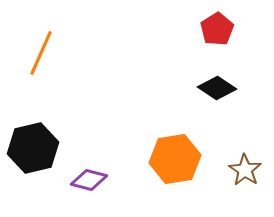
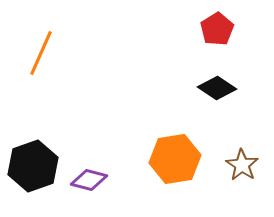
black hexagon: moved 18 px down; rotated 6 degrees counterclockwise
brown star: moved 3 px left, 5 px up
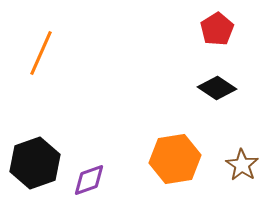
black hexagon: moved 2 px right, 3 px up
purple diamond: rotated 33 degrees counterclockwise
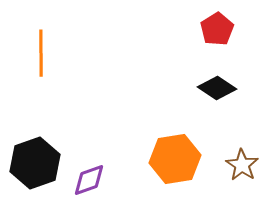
orange line: rotated 24 degrees counterclockwise
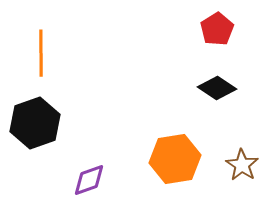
black hexagon: moved 40 px up
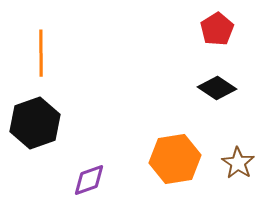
brown star: moved 4 px left, 2 px up
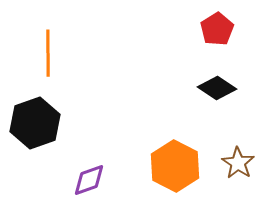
orange line: moved 7 px right
orange hexagon: moved 7 px down; rotated 24 degrees counterclockwise
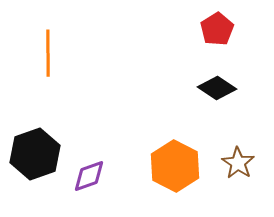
black hexagon: moved 31 px down
purple diamond: moved 4 px up
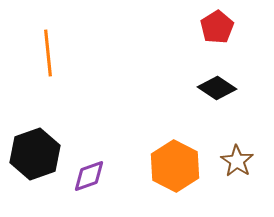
red pentagon: moved 2 px up
orange line: rotated 6 degrees counterclockwise
brown star: moved 1 px left, 2 px up
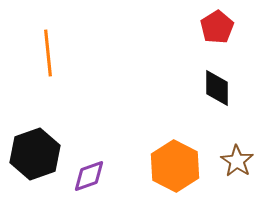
black diamond: rotated 57 degrees clockwise
